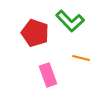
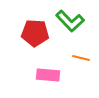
red pentagon: rotated 16 degrees counterclockwise
pink rectangle: rotated 65 degrees counterclockwise
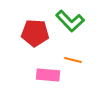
orange line: moved 8 px left, 2 px down
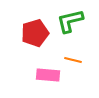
green L-shape: rotated 120 degrees clockwise
red pentagon: rotated 20 degrees counterclockwise
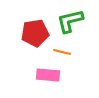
red pentagon: rotated 8 degrees clockwise
orange line: moved 11 px left, 8 px up
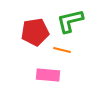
red pentagon: moved 1 px up
orange line: moved 2 px up
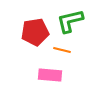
pink rectangle: moved 2 px right
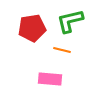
red pentagon: moved 3 px left, 4 px up
pink rectangle: moved 4 px down
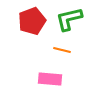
green L-shape: moved 1 px left, 2 px up
red pentagon: moved 7 px up; rotated 12 degrees counterclockwise
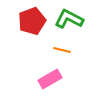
green L-shape: rotated 40 degrees clockwise
pink rectangle: rotated 35 degrees counterclockwise
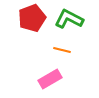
red pentagon: moved 3 px up
